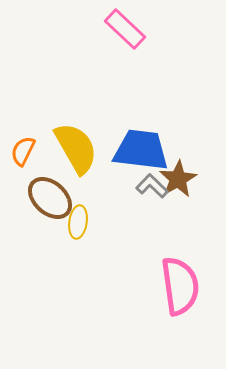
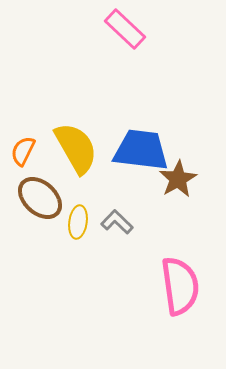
gray L-shape: moved 35 px left, 36 px down
brown ellipse: moved 10 px left
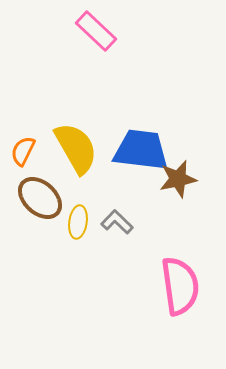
pink rectangle: moved 29 px left, 2 px down
brown star: rotated 18 degrees clockwise
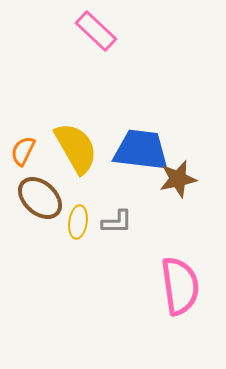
gray L-shape: rotated 136 degrees clockwise
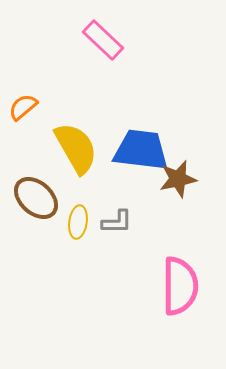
pink rectangle: moved 7 px right, 9 px down
orange semicircle: moved 44 px up; rotated 24 degrees clockwise
brown ellipse: moved 4 px left
pink semicircle: rotated 8 degrees clockwise
